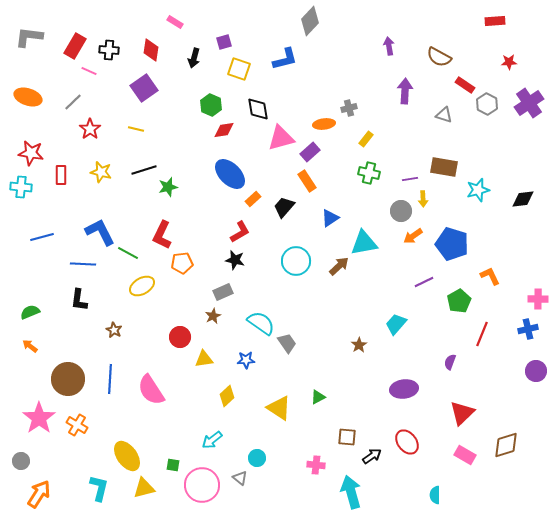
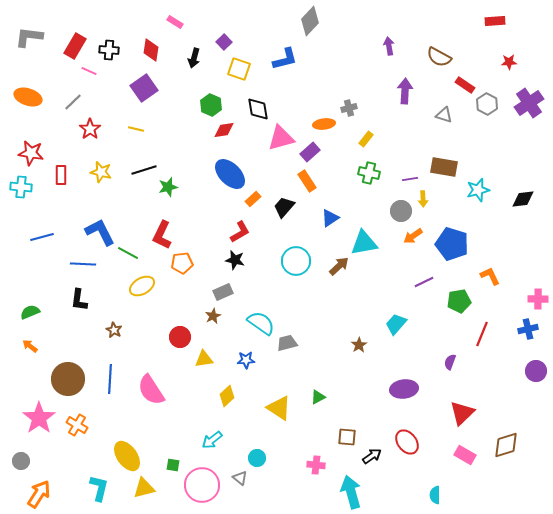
purple square at (224, 42): rotated 28 degrees counterclockwise
green pentagon at (459, 301): rotated 20 degrees clockwise
gray trapezoid at (287, 343): rotated 70 degrees counterclockwise
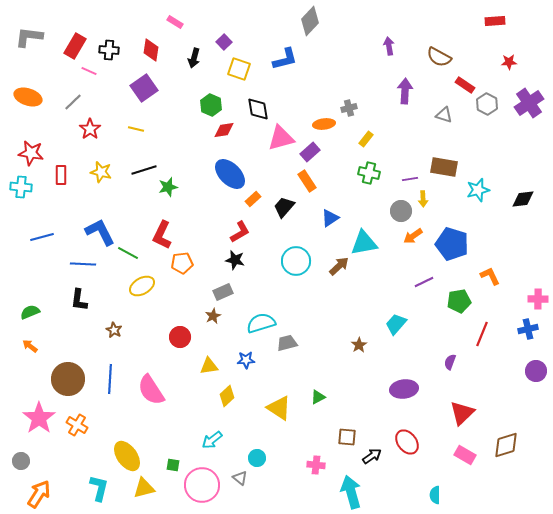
cyan semicircle at (261, 323): rotated 52 degrees counterclockwise
yellow triangle at (204, 359): moved 5 px right, 7 px down
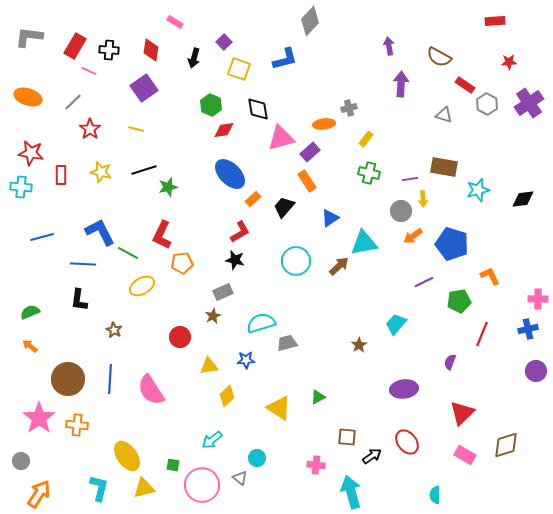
purple arrow at (405, 91): moved 4 px left, 7 px up
orange cross at (77, 425): rotated 25 degrees counterclockwise
